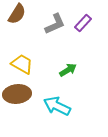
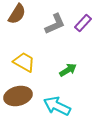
yellow trapezoid: moved 2 px right, 2 px up
brown ellipse: moved 1 px right, 2 px down; rotated 8 degrees counterclockwise
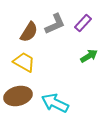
brown semicircle: moved 12 px right, 18 px down
green arrow: moved 21 px right, 14 px up
cyan arrow: moved 2 px left, 3 px up
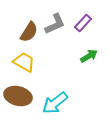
brown ellipse: rotated 28 degrees clockwise
cyan arrow: rotated 64 degrees counterclockwise
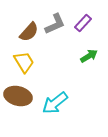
brown semicircle: rotated 10 degrees clockwise
yellow trapezoid: rotated 30 degrees clockwise
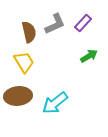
brown semicircle: rotated 55 degrees counterclockwise
brown ellipse: rotated 20 degrees counterclockwise
